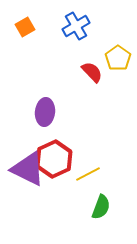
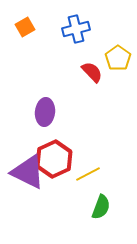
blue cross: moved 3 px down; rotated 16 degrees clockwise
purple triangle: moved 3 px down
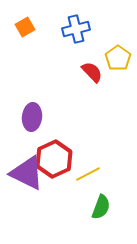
purple ellipse: moved 13 px left, 5 px down
purple triangle: moved 1 px left, 1 px down
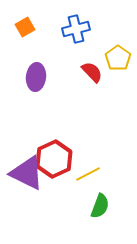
purple ellipse: moved 4 px right, 40 px up
green semicircle: moved 1 px left, 1 px up
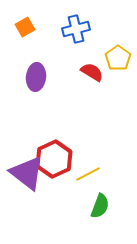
red semicircle: rotated 15 degrees counterclockwise
purple triangle: rotated 12 degrees clockwise
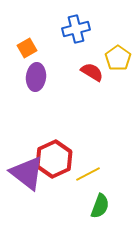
orange square: moved 2 px right, 21 px down
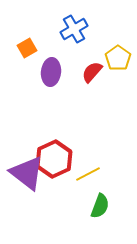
blue cross: moved 2 px left; rotated 16 degrees counterclockwise
red semicircle: rotated 80 degrees counterclockwise
purple ellipse: moved 15 px right, 5 px up
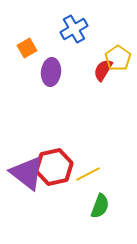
red semicircle: moved 11 px right, 2 px up; rotated 10 degrees counterclockwise
red hexagon: moved 8 px down; rotated 12 degrees clockwise
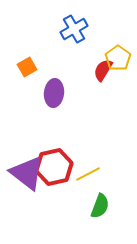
orange square: moved 19 px down
purple ellipse: moved 3 px right, 21 px down
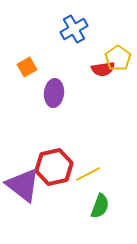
red semicircle: moved 1 px up; rotated 130 degrees counterclockwise
purple triangle: moved 4 px left, 12 px down
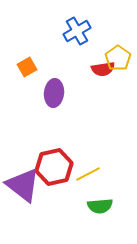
blue cross: moved 3 px right, 2 px down
green semicircle: rotated 65 degrees clockwise
